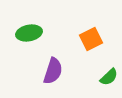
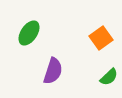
green ellipse: rotated 45 degrees counterclockwise
orange square: moved 10 px right, 1 px up; rotated 10 degrees counterclockwise
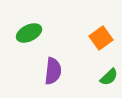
green ellipse: rotated 30 degrees clockwise
purple semicircle: rotated 12 degrees counterclockwise
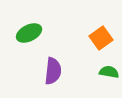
green semicircle: moved 5 px up; rotated 126 degrees counterclockwise
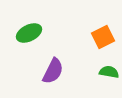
orange square: moved 2 px right, 1 px up; rotated 10 degrees clockwise
purple semicircle: rotated 20 degrees clockwise
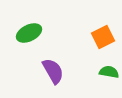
purple semicircle: rotated 56 degrees counterclockwise
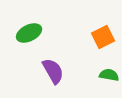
green semicircle: moved 3 px down
